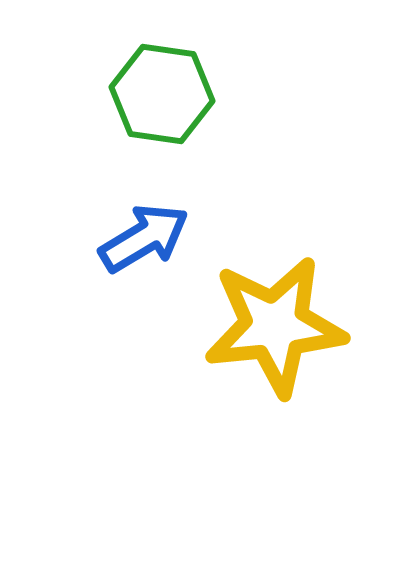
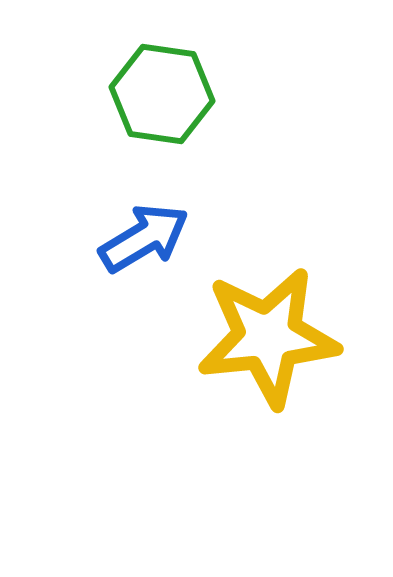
yellow star: moved 7 px left, 11 px down
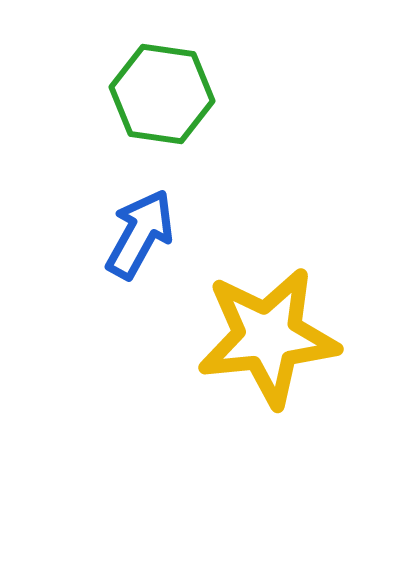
blue arrow: moved 4 px left, 4 px up; rotated 30 degrees counterclockwise
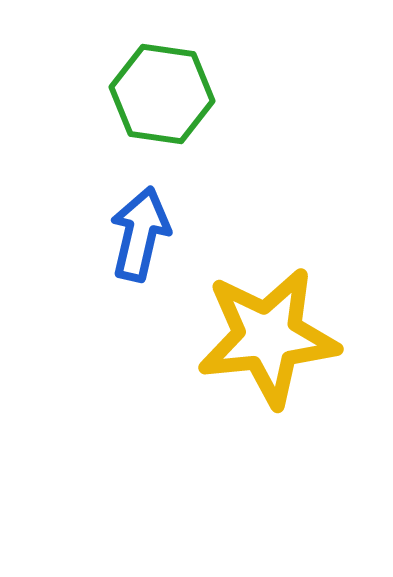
blue arrow: rotated 16 degrees counterclockwise
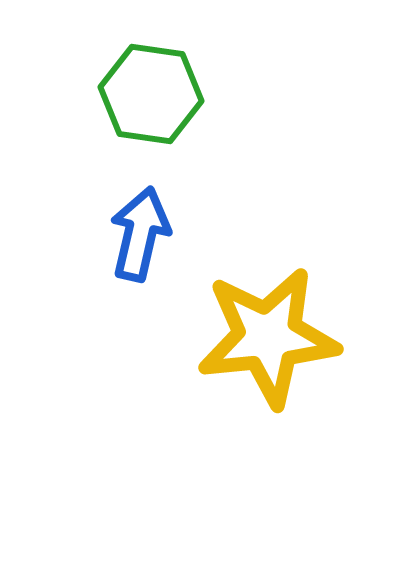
green hexagon: moved 11 px left
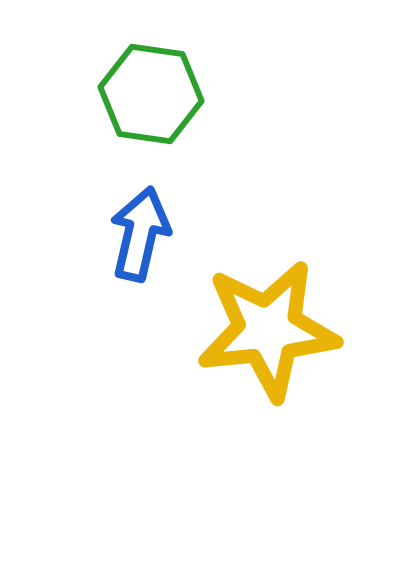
yellow star: moved 7 px up
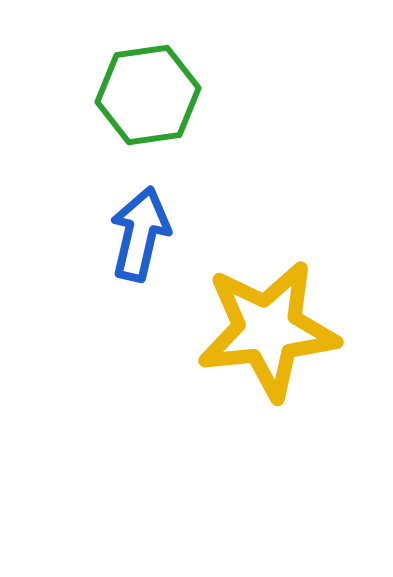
green hexagon: moved 3 px left, 1 px down; rotated 16 degrees counterclockwise
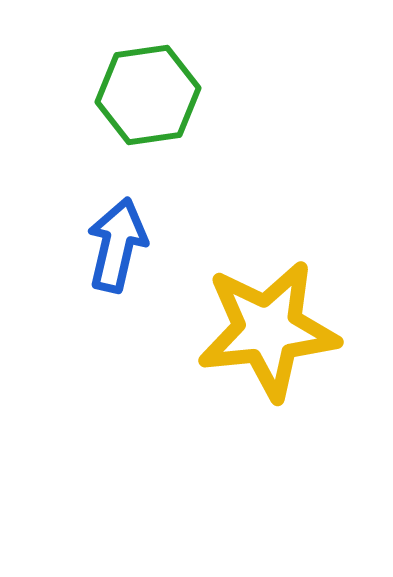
blue arrow: moved 23 px left, 11 px down
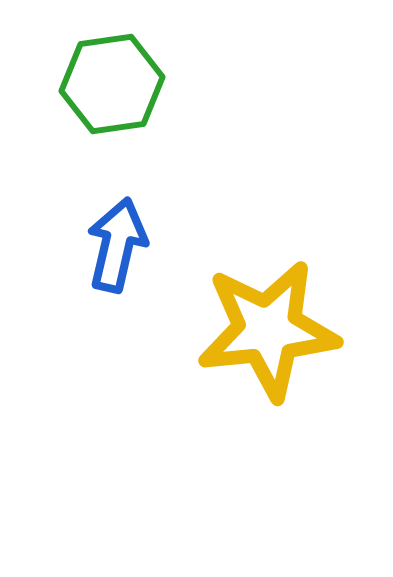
green hexagon: moved 36 px left, 11 px up
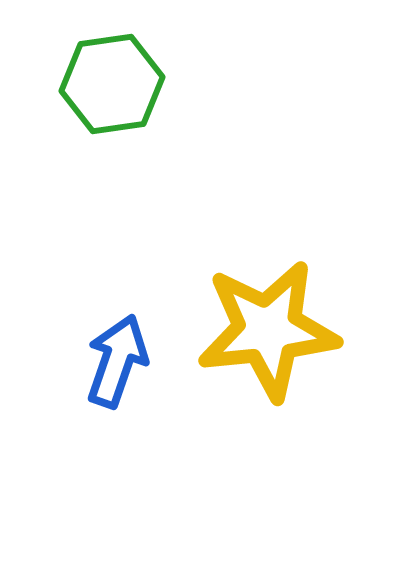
blue arrow: moved 116 px down; rotated 6 degrees clockwise
